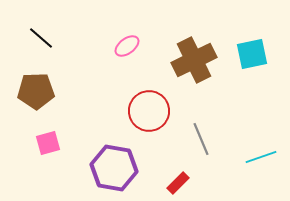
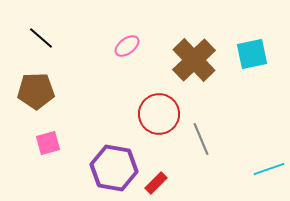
brown cross: rotated 18 degrees counterclockwise
red circle: moved 10 px right, 3 px down
cyan line: moved 8 px right, 12 px down
red rectangle: moved 22 px left
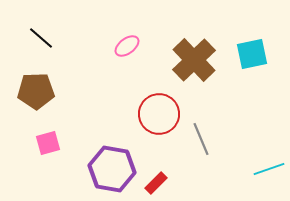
purple hexagon: moved 2 px left, 1 px down
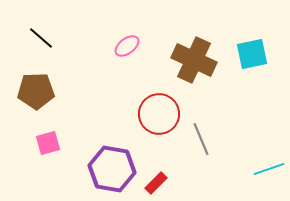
brown cross: rotated 21 degrees counterclockwise
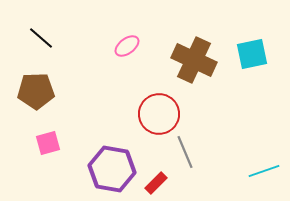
gray line: moved 16 px left, 13 px down
cyan line: moved 5 px left, 2 px down
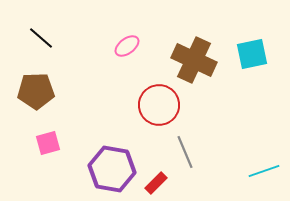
red circle: moved 9 px up
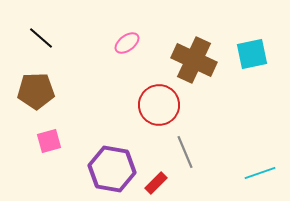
pink ellipse: moved 3 px up
pink square: moved 1 px right, 2 px up
cyan line: moved 4 px left, 2 px down
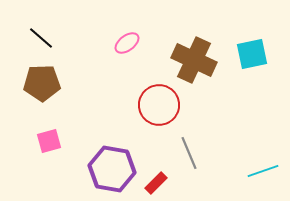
brown pentagon: moved 6 px right, 8 px up
gray line: moved 4 px right, 1 px down
cyan line: moved 3 px right, 2 px up
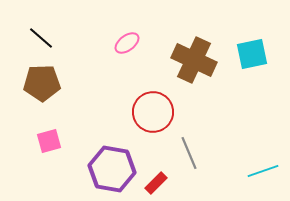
red circle: moved 6 px left, 7 px down
